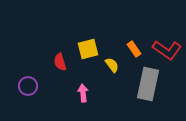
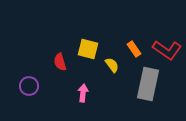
yellow square: rotated 30 degrees clockwise
purple circle: moved 1 px right
pink arrow: rotated 12 degrees clockwise
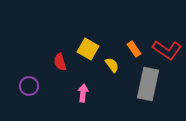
yellow square: rotated 15 degrees clockwise
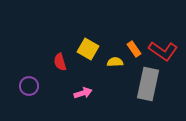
red L-shape: moved 4 px left, 1 px down
yellow semicircle: moved 3 px right, 3 px up; rotated 56 degrees counterclockwise
pink arrow: rotated 66 degrees clockwise
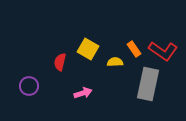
red semicircle: rotated 30 degrees clockwise
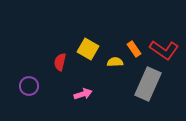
red L-shape: moved 1 px right, 1 px up
gray rectangle: rotated 12 degrees clockwise
pink arrow: moved 1 px down
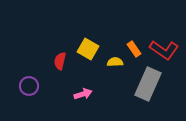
red semicircle: moved 1 px up
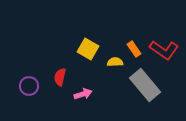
red semicircle: moved 16 px down
gray rectangle: moved 3 px left, 1 px down; rotated 64 degrees counterclockwise
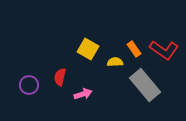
purple circle: moved 1 px up
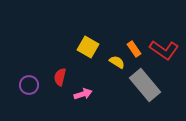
yellow square: moved 2 px up
yellow semicircle: moved 2 px right; rotated 35 degrees clockwise
